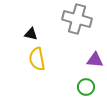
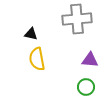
gray cross: rotated 20 degrees counterclockwise
purple triangle: moved 5 px left
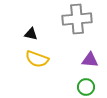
yellow semicircle: rotated 60 degrees counterclockwise
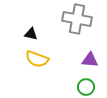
gray cross: rotated 16 degrees clockwise
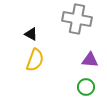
black triangle: rotated 16 degrees clockwise
yellow semicircle: moved 2 px left, 1 px down; rotated 90 degrees counterclockwise
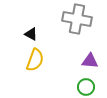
purple triangle: moved 1 px down
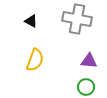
black triangle: moved 13 px up
purple triangle: moved 1 px left
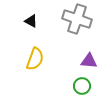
gray cross: rotated 8 degrees clockwise
yellow semicircle: moved 1 px up
green circle: moved 4 px left, 1 px up
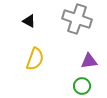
black triangle: moved 2 px left
purple triangle: rotated 12 degrees counterclockwise
